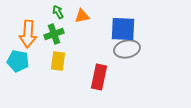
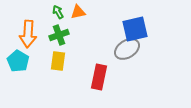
orange triangle: moved 4 px left, 4 px up
blue square: moved 12 px right; rotated 16 degrees counterclockwise
green cross: moved 5 px right, 1 px down
gray ellipse: rotated 20 degrees counterclockwise
cyan pentagon: rotated 20 degrees clockwise
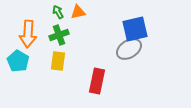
gray ellipse: moved 2 px right
red rectangle: moved 2 px left, 4 px down
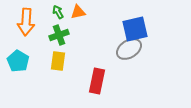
orange arrow: moved 2 px left, 12 px up
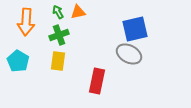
gray ellipse: moved 5 px down; rotated 60 degrees clockwise
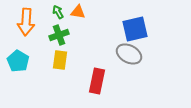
orange triangle: rotated 21 degrees clockwise
yellow rectangle: moved 2 px right, 1 px up
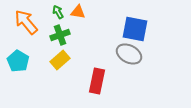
orange arrow: rotated 136 degrees clockwise
blue square: rotated 24 degrees clockwise
green cross: moved 1 px right
yellow rectangle: rotated 42 degrees clockwise
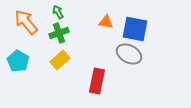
orange triangle: moved 28 px right, 10 px down
green cross: moved 1 px left, 2 px up
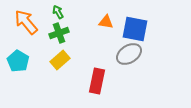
gray ellipse: rotated 60 degrees counterclockwise
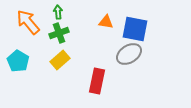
green arrow: rotated 24 degrees clockwise
orange arrow: moved 2 px right
